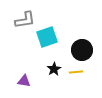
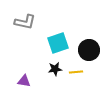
gray L-shape: moved 2 px down; rotated 20 degrees clockwise
cyan square: moved 11 px right, 6 px down
black circle: moved 7 px right
black star: moved 1 px right; rotated 24 degrees clockwise
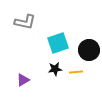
purple triangle: moved 1 px left, 1 px up; rotated 40 degrees counterclockwise
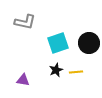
black circle: moved 7 px up
black star: moved 1 px right, 1 px down; rotated 16 degrees counterclockwise
purple triangle: rotated 40 degrees clockwise
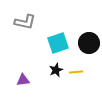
purple triangle: rotated 16 degrees counterclockwise
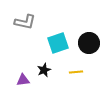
black star: moved 12 px left
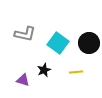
gray L-shape: moved 12 px down
cyan square: rotated 35 degrees counterclockwise
purple triangle: rotated 24 degrees clockwise
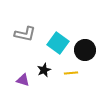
black circle: moved 4 px left, 7 px down
yellow line: moved 5 px left, 1 px down
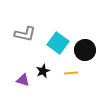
black star: moved 1 px left, 1 px down
